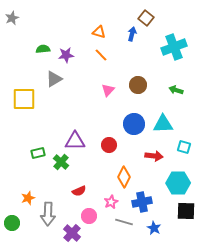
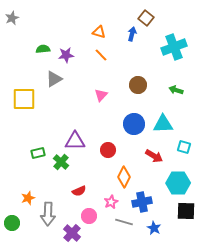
pink triangle: moved 7 px left, 5 px down
red circle: moved 1 px left, 5 px down
red arrow: rotated 24 degrees clockwise
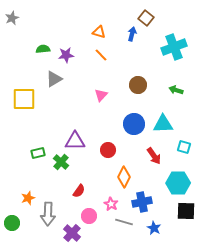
red arrow: rotated 24 degrees clockwise
red semicircle: rotated 32 degrees counterclockwise
pink star: moved 2 px down; rotated 16 degrees counterclockwise
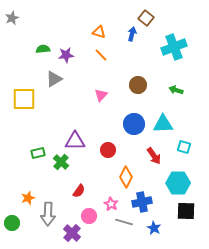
orange diamond: moved 2 px right
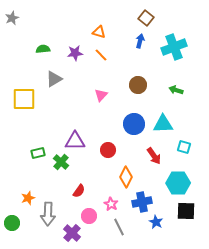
blue arrow: moved 8 px right, 7 px down
purple star: moved 9 px right, 2 px up
gray line: moved 5 px left, 5 px down; rotated 48 degrees clockwise
blue star: moved 2 px right, 6 px up
